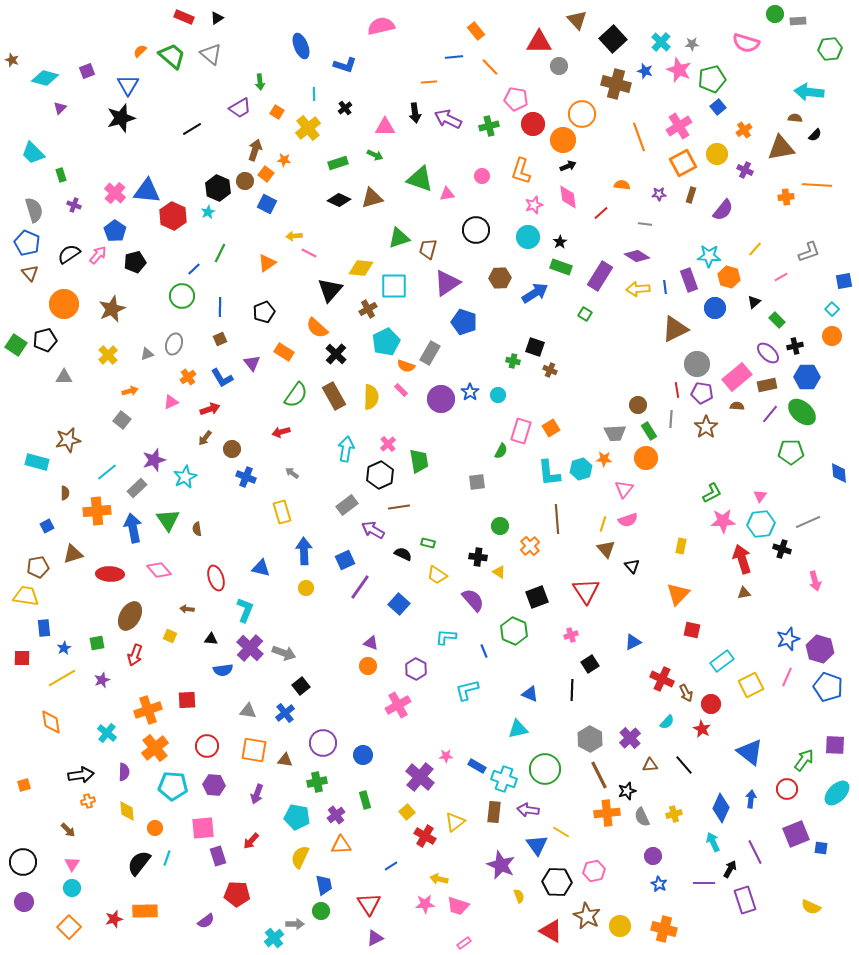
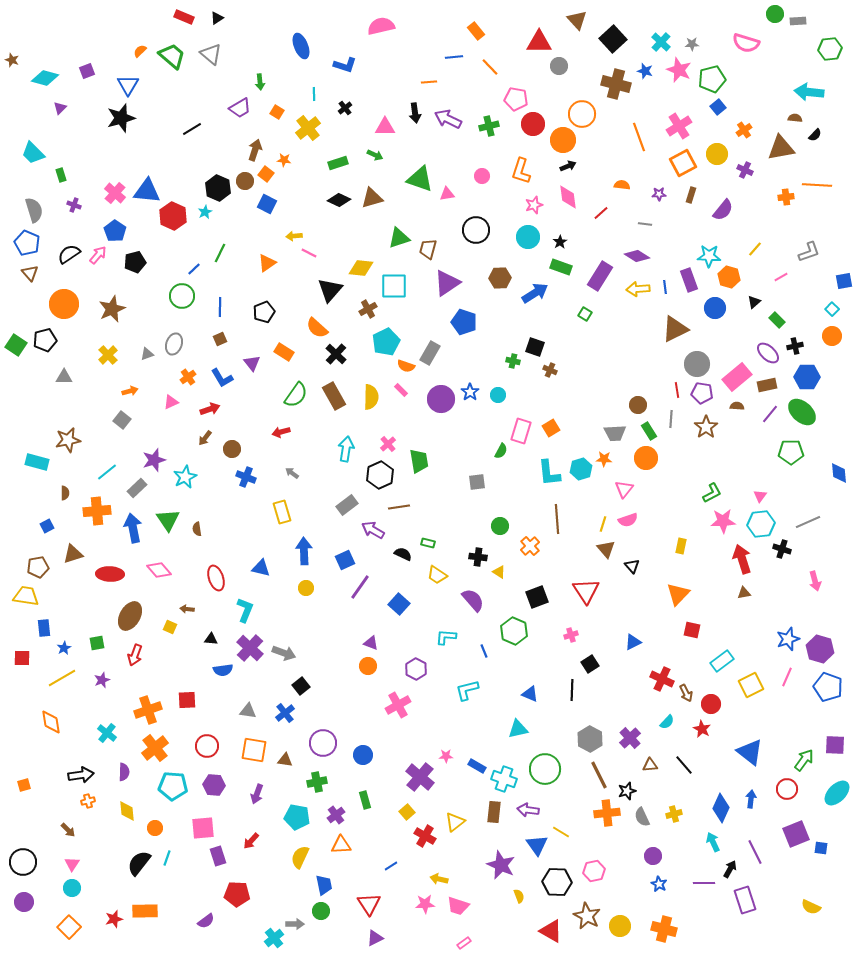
cyan star at (208, 212): moved 3 px left
yellow square at (170, 636): moved 9 px up
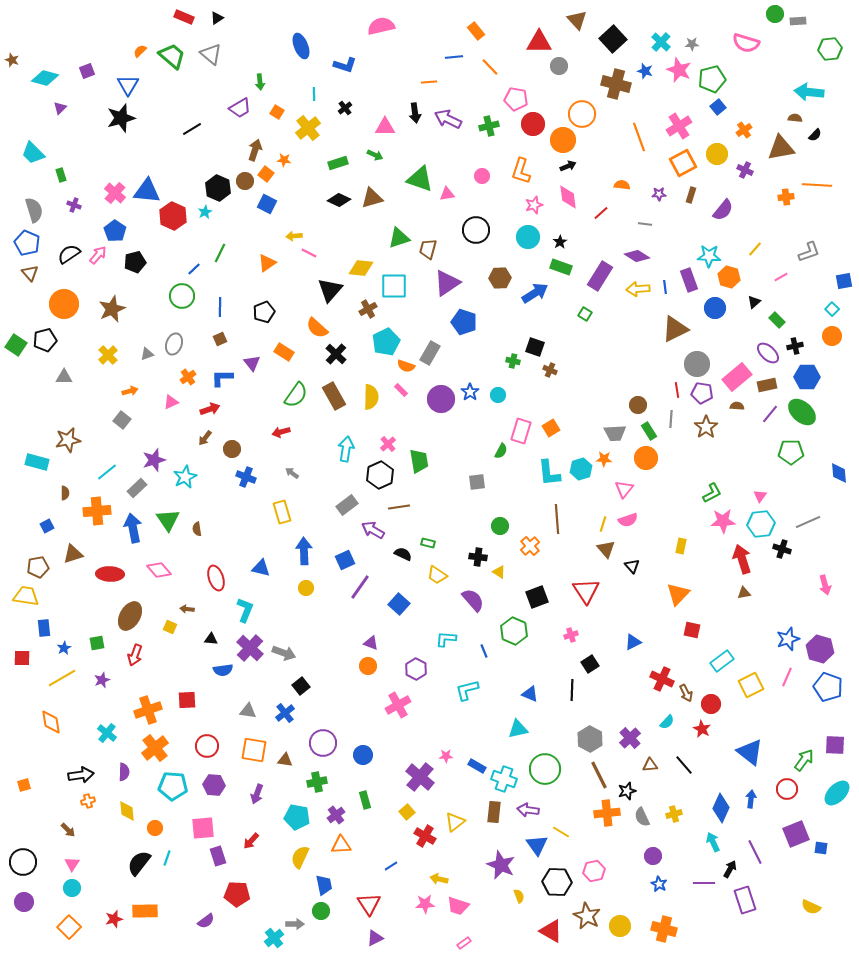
blue L-shape at (222, 378): rotated 120 degrees clockwise
pink arrow at (815, 581): moved 10 px right, 4 px down
cyan L-shape at (446, 637): moved 2 px down
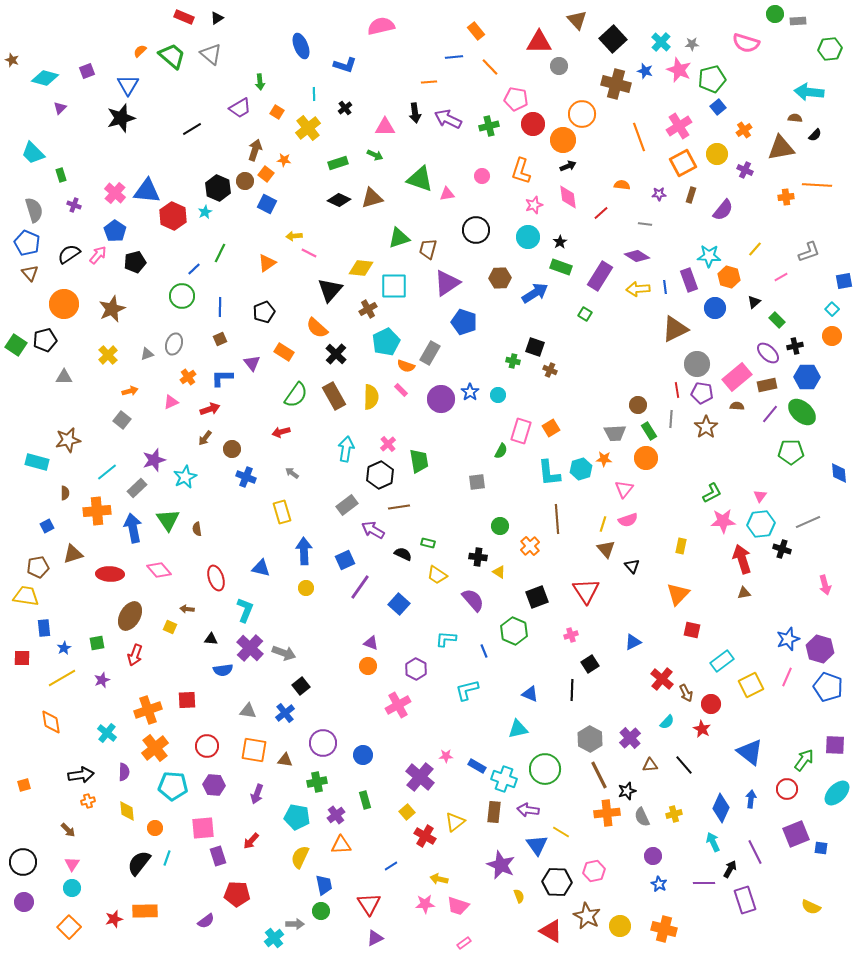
red cross at (662, 679): rotated 15 degrees clockwise
